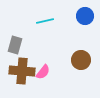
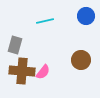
blue circle: moved 1 px right
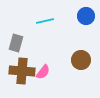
gray rectangle: moved 1 px right, 2 px up
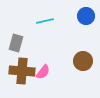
brown circle: moved 2 px right, 1 px down
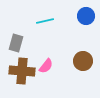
pink semicircle: moved 3 px right, 6 px up
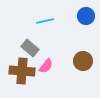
gray rectangle: moved 14 px right, 5 px down; rotated 66 degrees counterclockwise
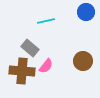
blue circle: moved 4 px up
cyan line: moved 1 px right
